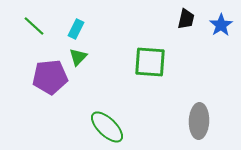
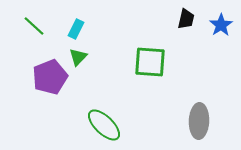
purple pentagon: rotated 16 degrees counterclockwise
green ellipse: moved 3 px left, 2 px up
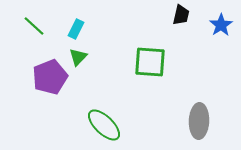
black trapezoid: moved 5 px left, 4 px up
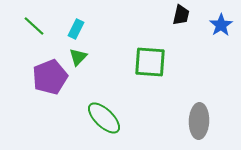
green ellipse: moved 7 px up
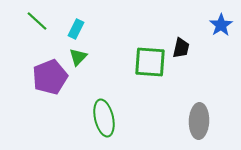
black trapezoid: moved 33 px down
green line: moved 3 px right, 5 px up
green ellipse: rotated 33 degrees clockwise
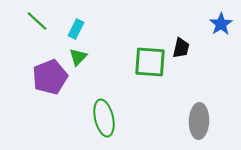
blue star: moved 1 px up
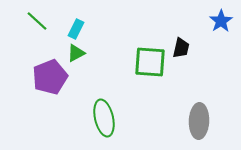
blue star: moved 3 px up
green triangle: moved 2 px left, 4 px up; rotated 18 degrees clockwise
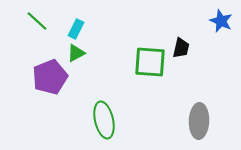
blue star: rotated 15 degrees counterclockwise
green ellipse: moved 2 px down
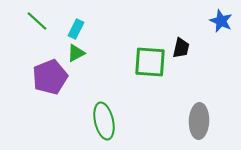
green ellipse: moved 1 px down
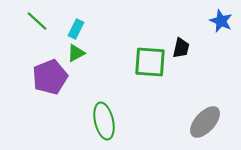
gray ellipse: moved 6 px right, 1 px down; rotated 40 degrees clockwise
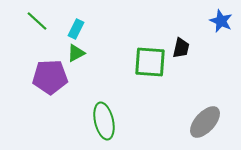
purple pentagon: rotated 20 degrees clockwise
